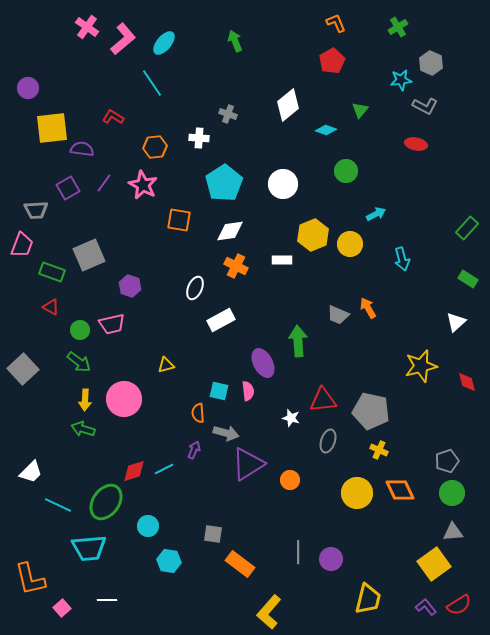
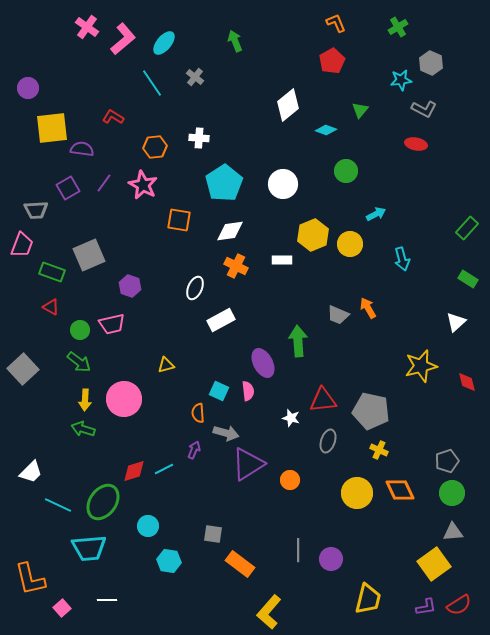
gray L-shape at (425, 106): moved 1 px left, 3 px down
gray cross at (228, 114): moved 33 px left, 37 px up; rotated 18 degrees clockwise
cyan square at (219, 391): rotated 12 degrees clockwise
green ellipse at (106, 502): moved 3 px left
gray line at (298, 552): moved 2 px up
purple L-shape at (426, 607): rotated 120 degrees clockwise
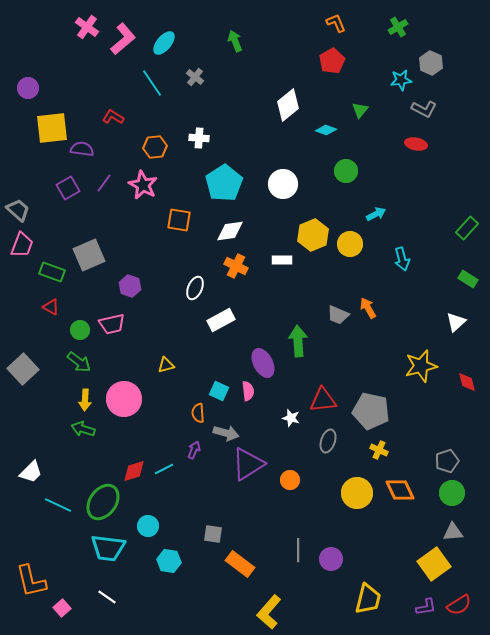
gray trapezoid at (36, 210): moved 18 px left; rotated 135 degrees counterclockwise
cyan trapezoid at (89, 548): moved 19 px right; rotated 12 degrees clockwise
orange L-shape at (30, 579): moved 1 px right, 2 px down
white line at (107, 600): moved 3 px up; rotated 36 degrees clockwise
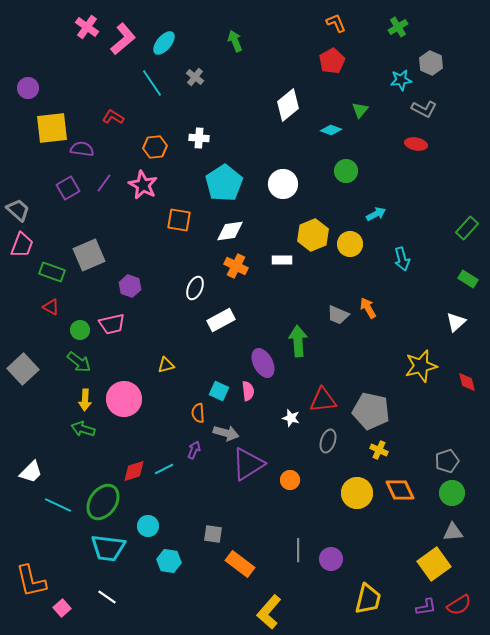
cyan diamond at (326, 130): moved 5 px right
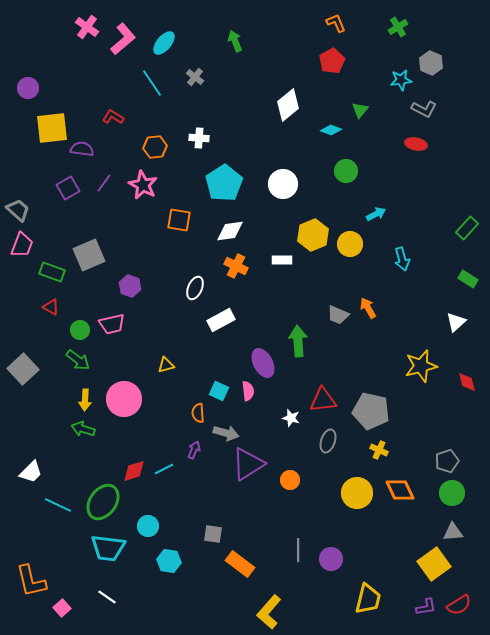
green arrow at (79, 362): moved 1 px left, 2 px up
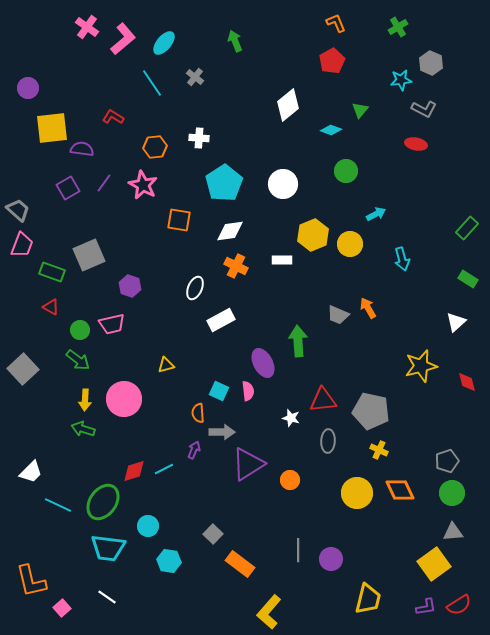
gray arrow at (226, 433): moved 4 px left, 1 px up; rotated 15 degrees counterclockwise
gray ellipse at (328, 441): rotated 15 degrees counterclockwise
gray square at (213, 534): rotated 36 degrees clockwise
